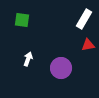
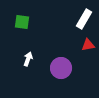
green square: moved 2 px down
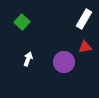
green square: rotated 35 degrees clockwise
red triangle: moved 3 px left, 2 px down
purple circle: moved 3 px right, 6 px up
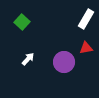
white rectangle: moved 2 px right
red triangle: moved 1 px right, 1 px down
white arrow: rotated 24 degrees clockwise
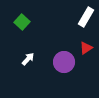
white rectangle: moved 2 px up
red triangle: rotated 24 degrees counterclockwise
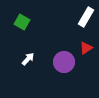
green square: rotated 14 degrees counterclockwise
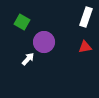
white rectangle: rotated 12 degrees counterclockwise
red triangle: moved 1 px left, 1 px up; rotated 24 degrees clockwise
purple circle: moved 20 px left, 20 px up
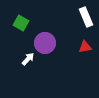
white rectangle: rotated 42 degrees counterclockwise
green square: moved 1 px left, 1 px down
purple circle: moved 1 px right, 1 px down
